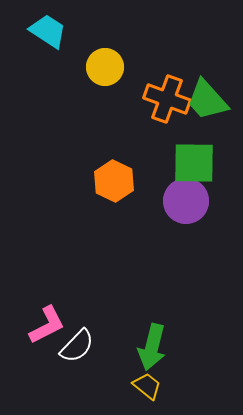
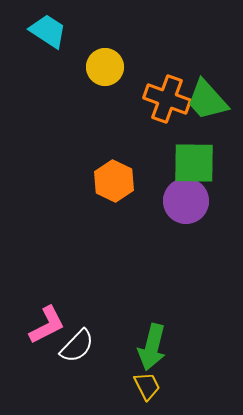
yellow trapezoid: rotated 24 degrees clockwise
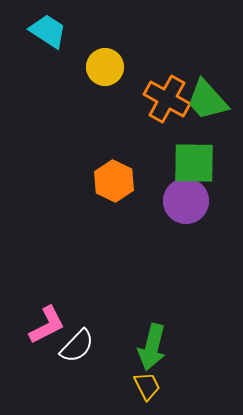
orange cross: rotated 9 degrees clockwise
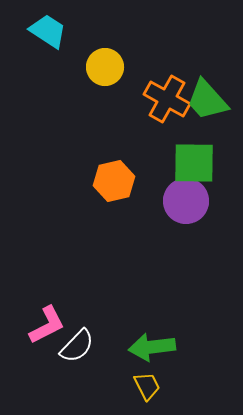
orange hexagon: rotated 21 degrees clockwise
green arrow: rotated 69 degrees clockwise
